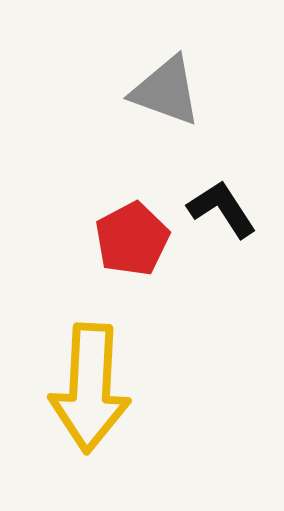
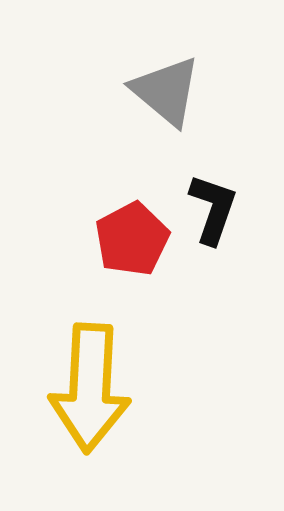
gray triangle: rotated 20 degrees clockwise
black L-shape: moved 9 px left; rotated 52 degrees clockwise
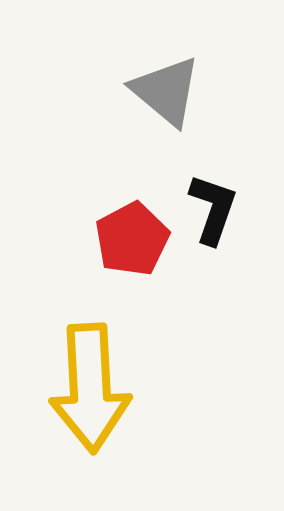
yellow arrow: rotated 6 degrees counterclockwise
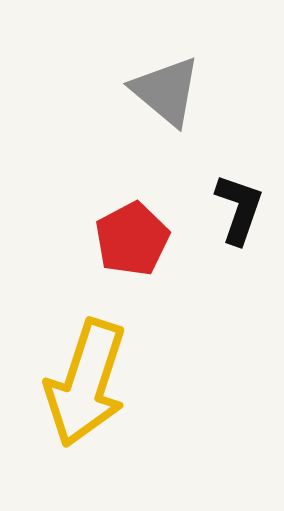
black L-shape: moved 26 px right
yellow arrow: moved 4 px left, 5 px up; rotated 21 degrees clockwise
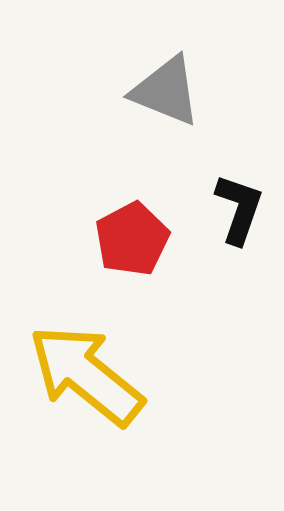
gray triangle: rotated 18 degrees counterclockwise
yellow arrow: moved 8 px up; rotated 111 degrees clockwise
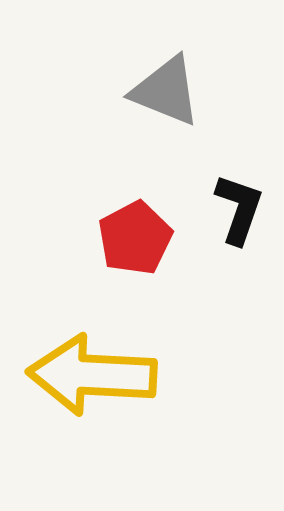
red pentagon: moved 3 px right, 1 px up
yellow arrow: moved 6 px right; rotated 36 degrees counterclockwise
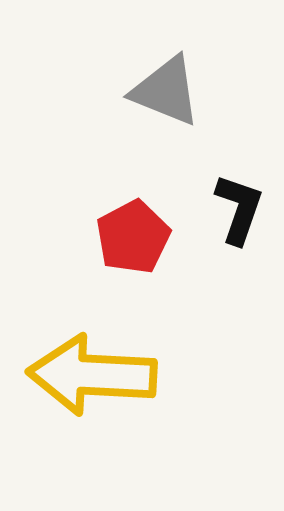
red pentagon: moved 2 px left, 1 px up
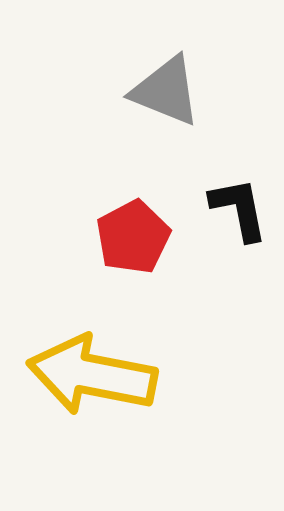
black L-shape: rotated 30 degrees counterclockwise
yellow arrow: rotated 8 degrees clockwise
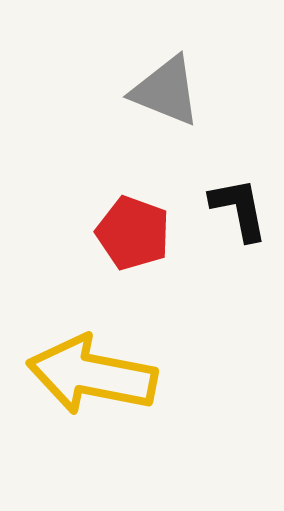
red pentagon: moved 4 px up; rotated 24 degrees counterclockwise
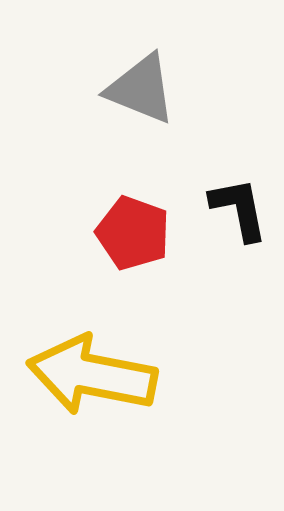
gray triangle: moved 25 px left, 2 px up
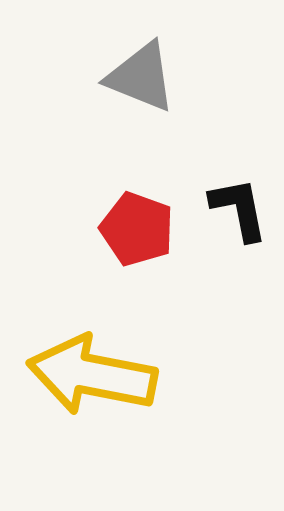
gray triangle: moved 12 px up
red pentagon: moved 4 px right, 4 px up
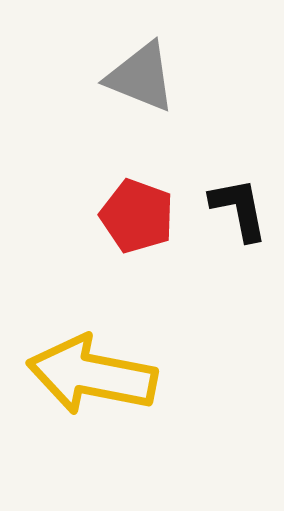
red pentagon: moved 13 px up
